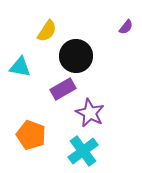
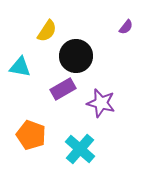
purple star: moved 11 px right, 10 px up; rotated 12 degrees counterclockwise
cyan cross: moved 3 px left, 2 px up; rotated 12 degrees counterclockwise
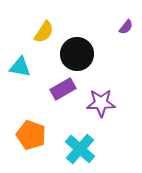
yellow semicircle: moved 3 px left, 1 px down
black circle: moved 1 px right, 2 px up
purple star: rotated 16 degrees counterclockwise
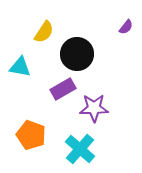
purple star: moved 7 px left, 5 px down
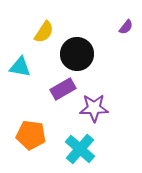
orange pentagon: rotated 12 degrees counterclockwise
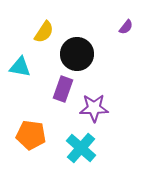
purple rectangle: rotated 40 degrees counterclockwise
cyan cross: moved 1 px right, 1 px up
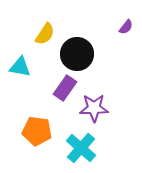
yellow semicircle: moved 1 px right, 2 px down
purple rectangle: moved 2 px right, 1 px up; rotated 15 degrees clockwise
orange pentagon: moved 6 px right, 4 px up
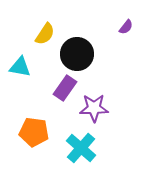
orange pentagon: moved 3 px left, 1 px down
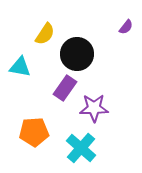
orange pentagon: rotated 12 degrees counterclockwise
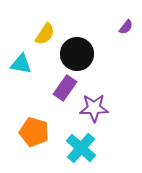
cyan triangle: moved 1 px right, 3 px up
orange pentagon: rotated 20 degrees clockwise
